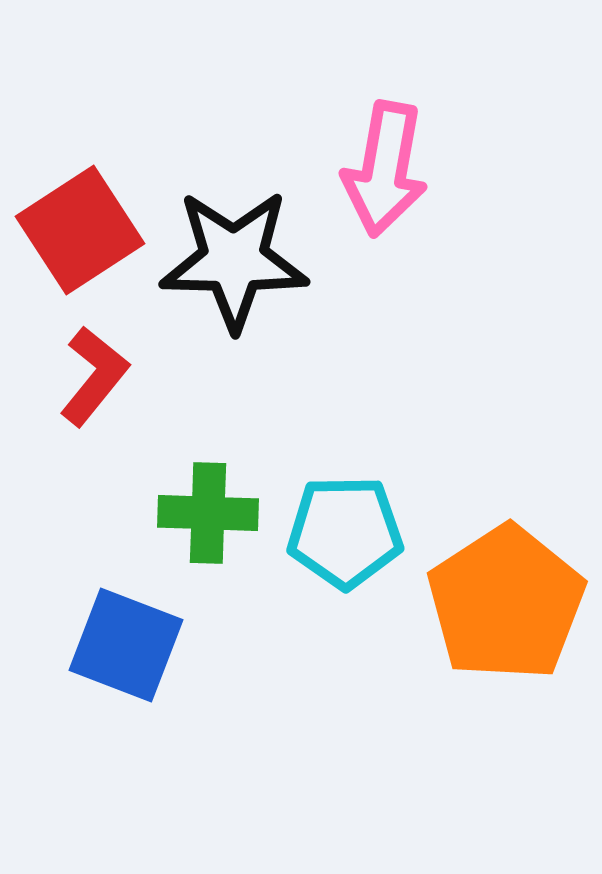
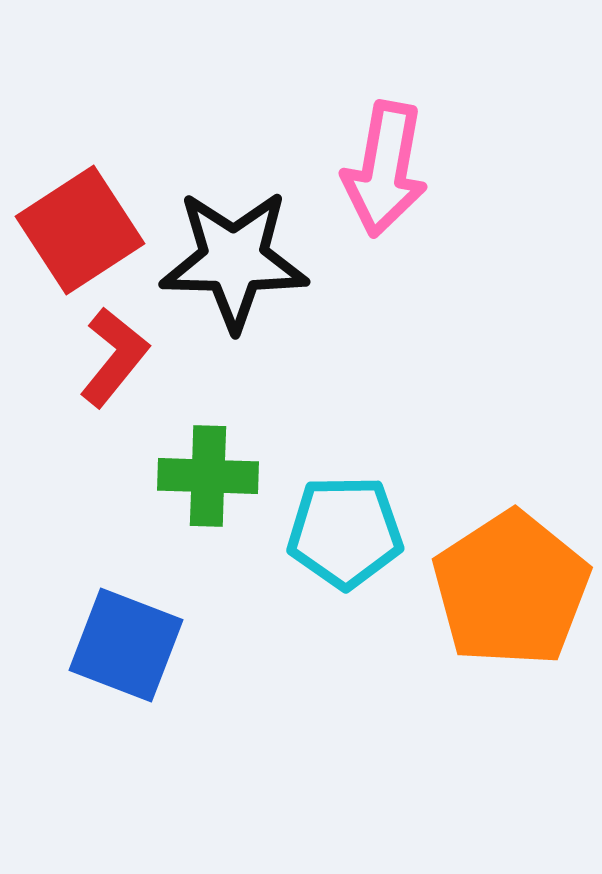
red L-shape: moved 20 px right, 19 px up
green cross: moved 37 px up
orange pentagon: moved 5 px right, 14 px up
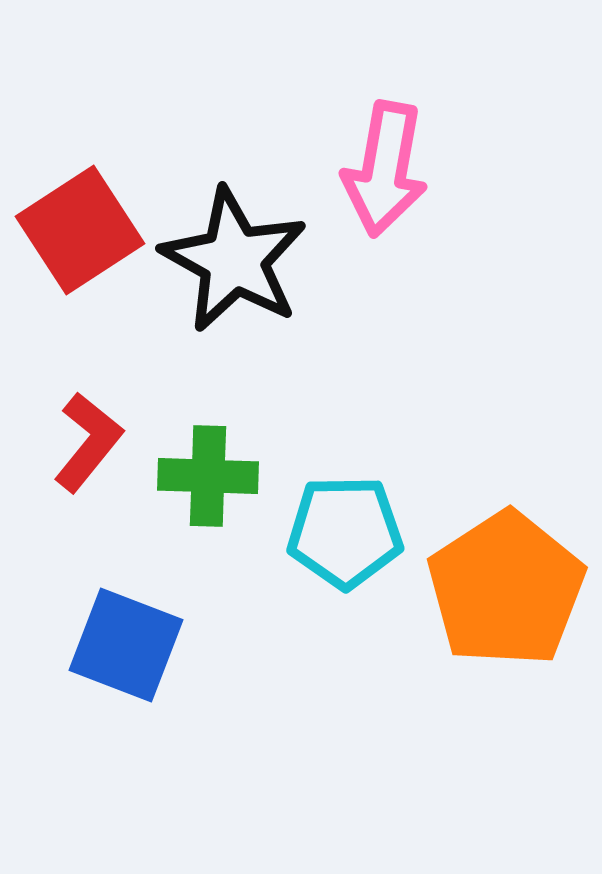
black star: rotated 28 degrees clockwise
red L-shape: moved 26 px left, 85 px down
orange pentagon: moved 5 px left
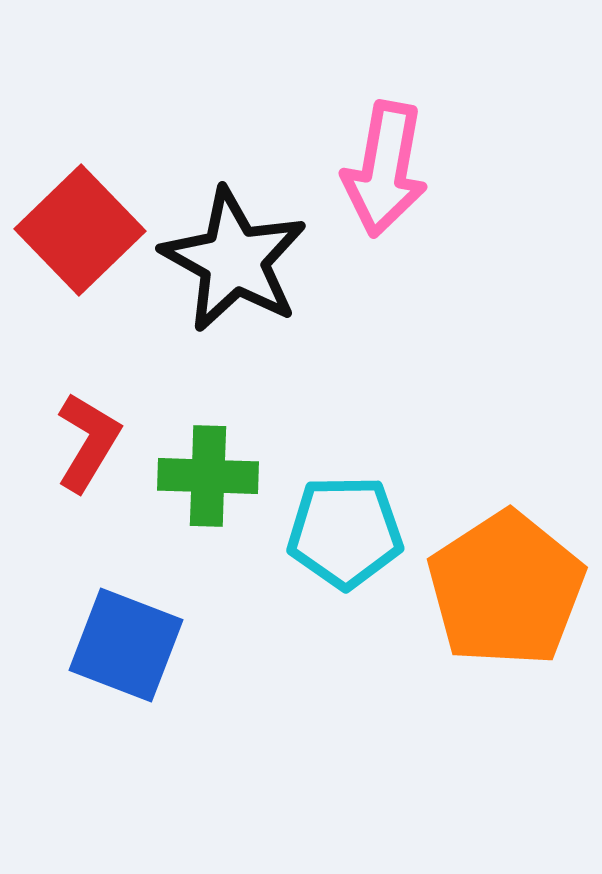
red square: rotated 11 degrees counterclockwise
red L-shape: rotated 8 degrees counterclockwise
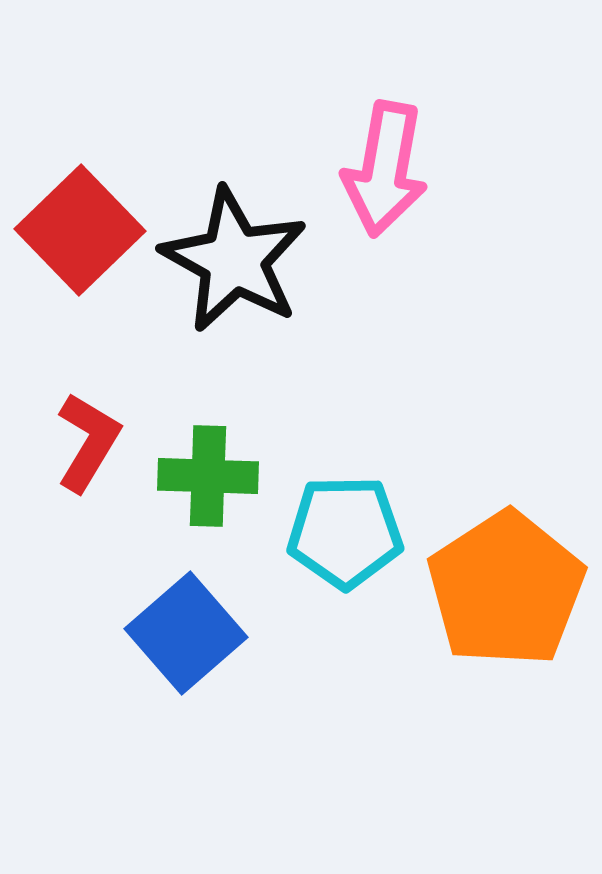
blue square: moved 60 px right, 12 px up; rotated 28 degrees clockwise
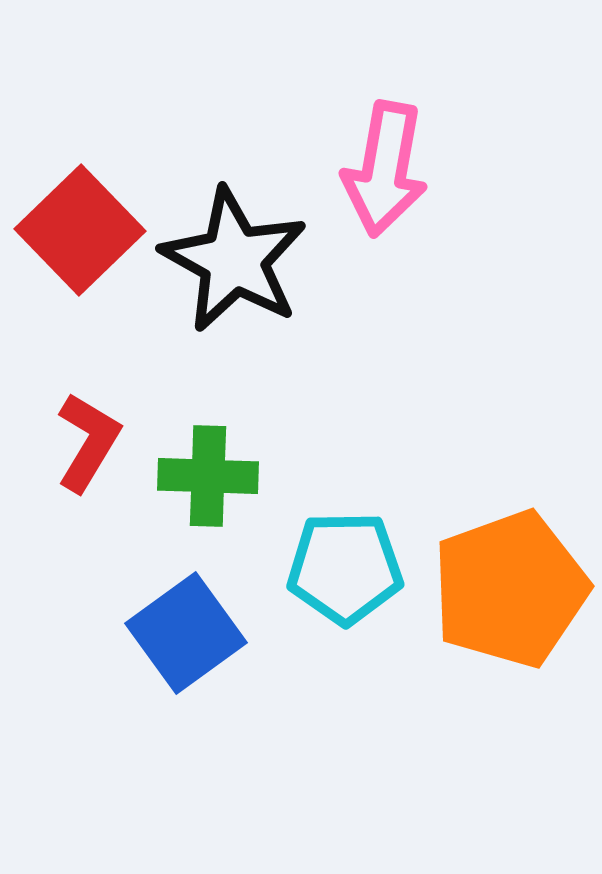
cyan pentagon: moved 36 px down
orange pentagon: moved 4 px right; rotated 13 degrees clockwise
blue square: rotated 5 degrees clockwise
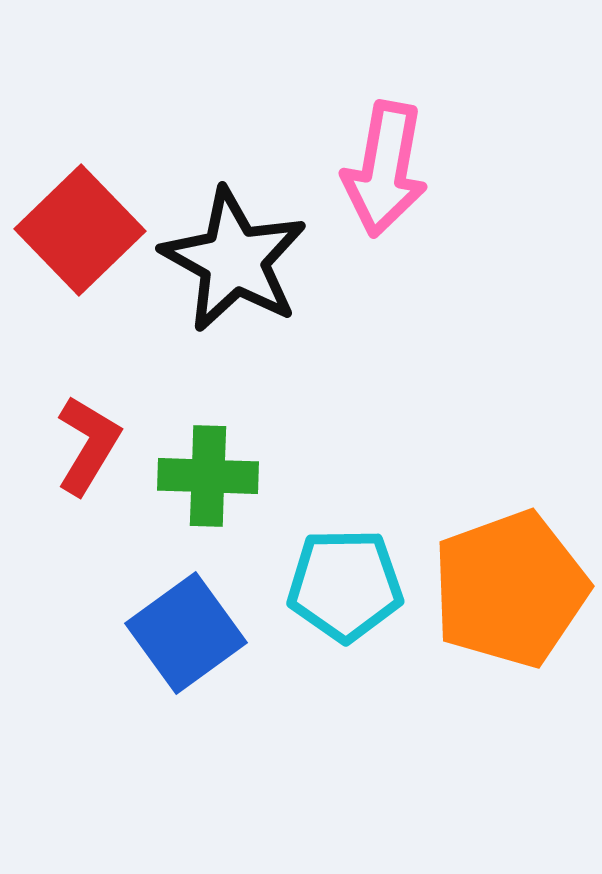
red L-shape: moved 3 px down
cyan pentagon: moved 17 px down
